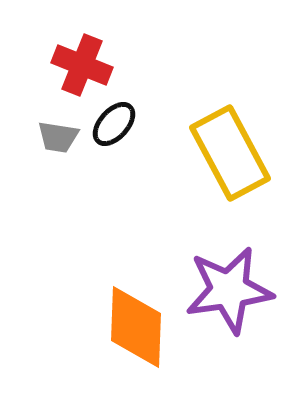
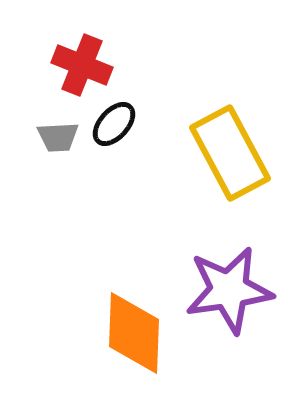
gray trapezoid: rotated 12 degrees counterclockwise
orange diamond: moved 2 px left, 6 px down
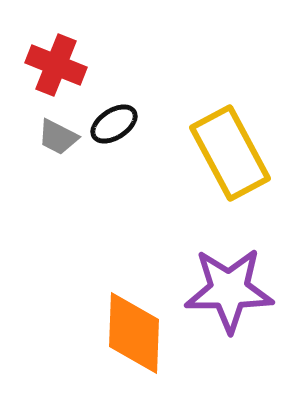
red cross: moved 26 px left
black ellipse: rotated 15 degrees clockwise
gray trapezoid: rotated 30 degrees clockwise
purple star: rotated 8 degrees clockwise
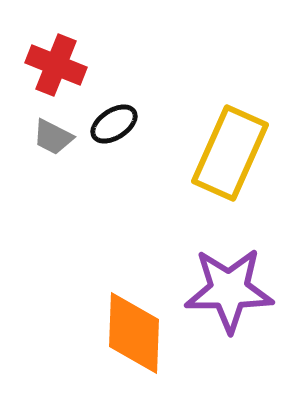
gray trapezoid: moved 5 px left
yellow rectangle: rotated 52 degrees clockwise
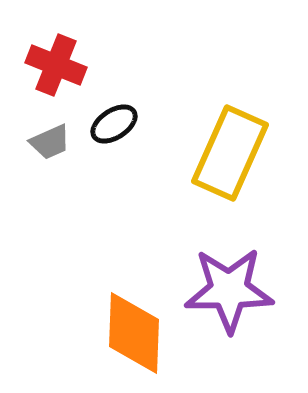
gray trapezoid: moved 3 px left, 5 px down; rotated 51 degrees counterclockwise
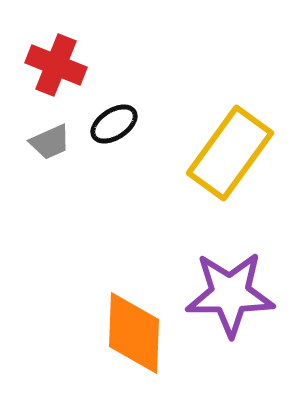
yellow rectangle: rotated 12 degrees clockwise
purple star: moved 1 px right, 4 px down
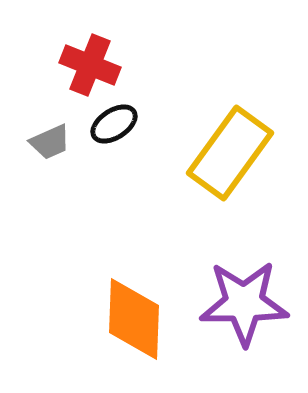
red cross: moved 34 px right
purple star: moved 14 px right, 9 px down
orange diamond: moved 14 px up
